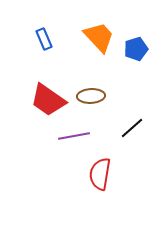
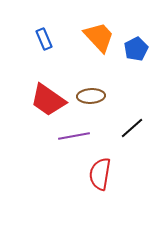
blue pentagon: rotated 10 degrees counterclockwise
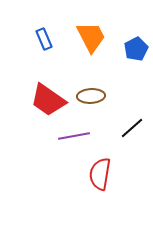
orange trapezoid: moved 8 px left; rotated 16 degrees clockwise
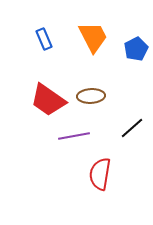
orange trapezoid: moved 2 px right
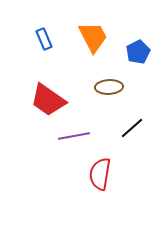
blue pentagon: moved 2 px right, 3 px down
brown ellipse: moved 18 px right, 9 px up
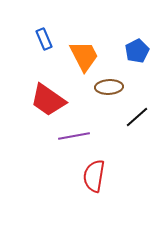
orange trapezoid: moved 9 px left, 19 px down
blue pentagon: moved 1 px left, 1 px up
black line: moved 5 px right, 11 px up
red semicircle: moved 6 px left, 2 px down
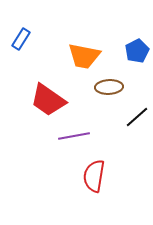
blue rectangle: moved 23 px left; rotated 55 degrees clockwise
orange trapezoid: rotated 128 degrees clockwise
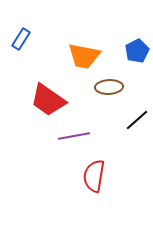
black line: moved 3 px down
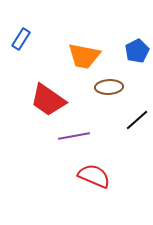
red semicircle: rotated 104 degrees clockwise
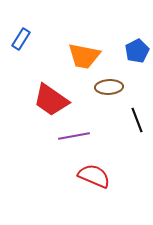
red trapezoid: moved 3 px right
black line: rotated 70 degrees counterclockwise
